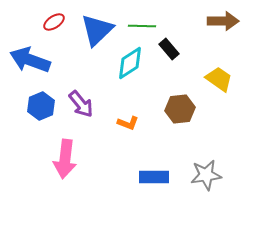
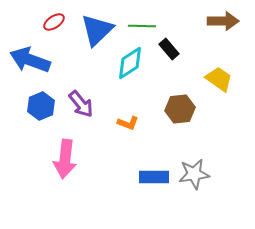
gray star: moved 12 px left, 1 px up
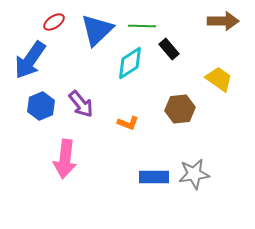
blue arrow: rotated 75 degrees counterclockwise
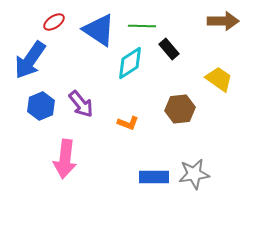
blue triangle: moved 2 px right; rotated 42 degrees counterclockwise
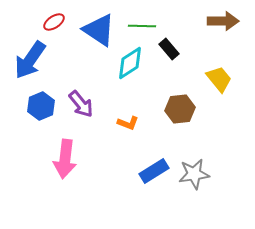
yellow trapezoid: rotated 16 degrees clockwise
blue rectangle: moved 6 px up; rotated 32 degrees counterclockwise
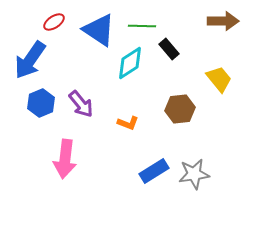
blue hexagon: moved 3 px up
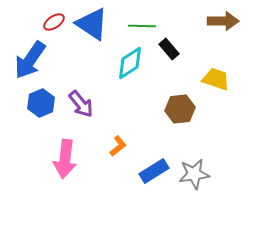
blue triangle: moved 7 px left, 6 px up
yellow trapezoid: moved 3 px left; rotated 32 degrees counterclockwise
orange L-shape: moved 10 px left, 23 px down; rotated 60 degrees counterclockwise
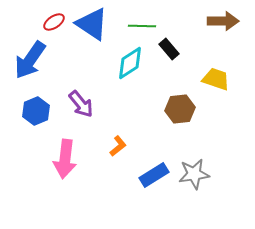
blue hexagon: moved 5 px left, 8 px down
blue rectangle: moved 4 px down
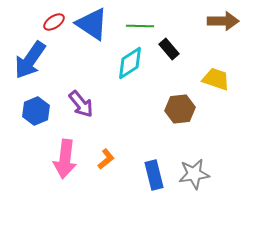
green line: moved 2 px left
orange L-shape: moved 12 px left, 13 px down
blue rectangle: rotated 72 degrees counterclockwise
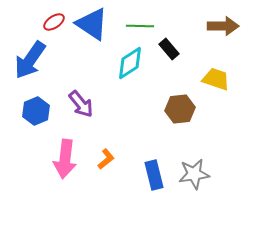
brown arrow: moved 5 px down
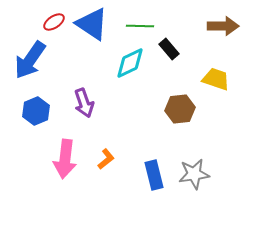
cyan diamond: rotated 8 degrees clockwise
purple arrow: moved 3 px right, 1 px up; rotated 20 degrees clockwise
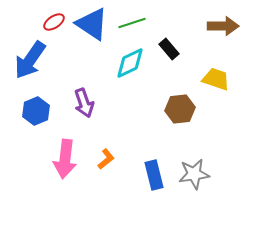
green line: moved 8 px left, 3 px up; rotated 20 degrees counterclockwise
